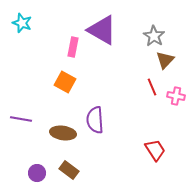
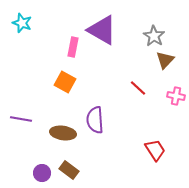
red line: moved 14 px left, 1 px down; rotated 24 degrees counterclockwise
purple circle: moved 5 px right
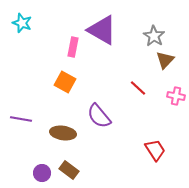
purple semicircle: moved 4 px right, 4 px up; rotated 36 degrees counterclockwise
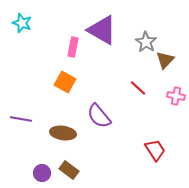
gray star: moved 8 px left, 6 px down
